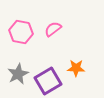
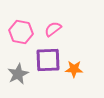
orange star: moved 2 px left, 1 px down
purple square: moved 21 px up; rotated 28 degrees clockwise
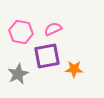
pink semicircle: rotated 12 degrees clockwise
purple square: moved 1 px left, 4 px up; rotated 8 degrees counterclockwise
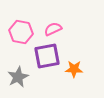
gray star: moved 3 px down
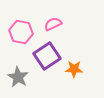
pink semicircle: moved 5 px up
purple square: rotated 24 degrees counterclockwise
gray star: rotated 15 degrees counterclockwise
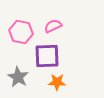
pink semicircle: moved 2 px down
purple square: rotated 32 degrees clockwise
orange star: moved 17 px left, 13 px down
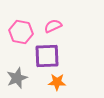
gray star: moved 1 px left, 1 px down; rotated 20 degrees clockwise
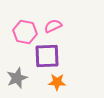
pink hexagon: moved 4 px right
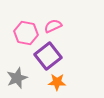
pink hexagon: moved 1 px right, 1 px down
purple square: moved 1 px right; rotated 36 degrees counterclockwise
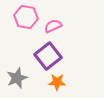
pink hexagon: moved 16 px up
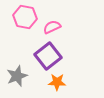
pink hexagon: moved 1 px left
pink semicircle: moved 1 px left, 1 px down
gray star: moved 2 px up
